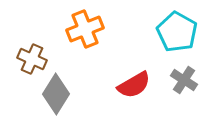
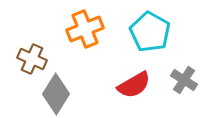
cyan pentagon: moved 27 px left
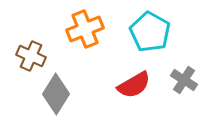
brown cross: moved 1 px left, 3 px up
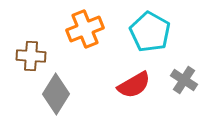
brown cross: rotated 20 degrees counterclockwise
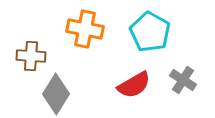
orange cross: rotated 33 degrees clockwise
gray cross: moved 1 px left
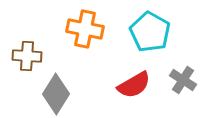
brown cross: moved 4 px left
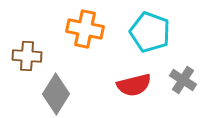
cyan pentagon: rotated 9 degrees counterclockwise
red semicircle: rotated 16 degrees clockwise
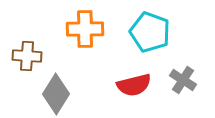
orange cross: rotated 12 degrees counterclockwise
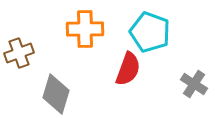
brown cross: moved 8 px left, 3 px up; rotated 24 degrees counterclockwise
gray cross: moved 11 px right, 4 px down
red semicircle: moved 6 px left, 16 px up; rotated 56 degrees counterclockwise
gray diamond: rotated 15 degrees counterclockwise
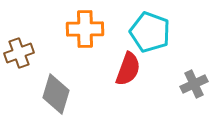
gray cross: rotated 32 degrees clockwise
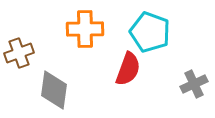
gray diamond: moved 2 px left, 4 px up; rotated 9 degrees counterclockwise
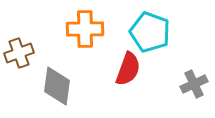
gray diamond: moved 3 px right, 4 px up
